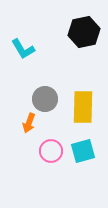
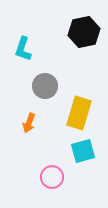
cyan L-shape: rotated 50 degrees clockwise
gray circle: moved 13 px up
yellow rectangle: moved 4 px left, 6 px down; rotated 16 degrees clockwise
pink circle: moved 1 px right, 26 px down
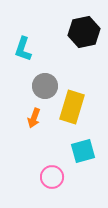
yellow rectangle: moved 7 px left, 6 px up
orange arrow: moved 5 px right, 5 px up
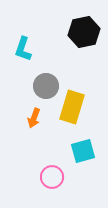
gray circle: moved 1 px right
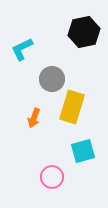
cyan L-shape: moved 1 px left; rotated 45 degrees clockwise
gray circle: moved 6 px right, 7 px up
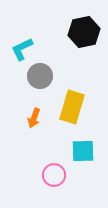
gray circle: moved 12 px left, 3 px up
cyan square: rotated 15 degrees clockwise
pink circle: moved 2 px right, 2 px up
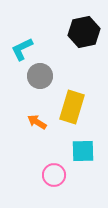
orange arrow: moved 3 px right, 4 px down; rotated 102 degrees clockwise
